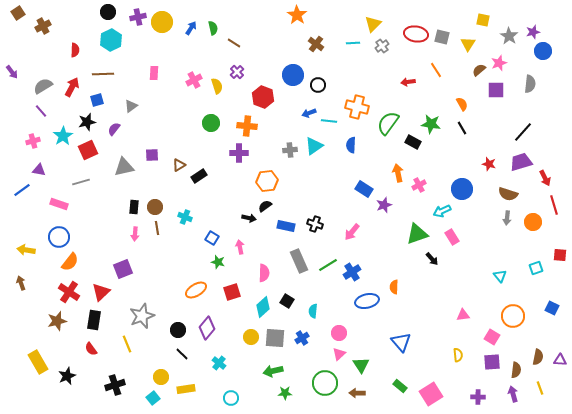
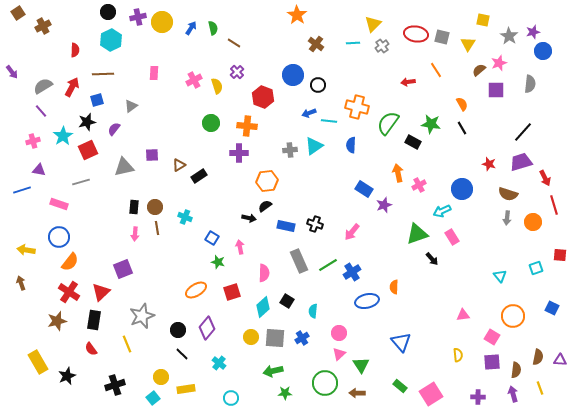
blue line at (22, 190): rotated 18 degrees clockwise
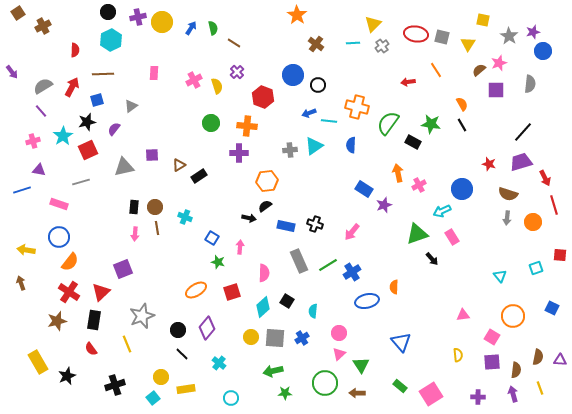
black line at (462, 128): moved 3 px up
pink arrow at (240, 247): rotated 16 degrees clockwise
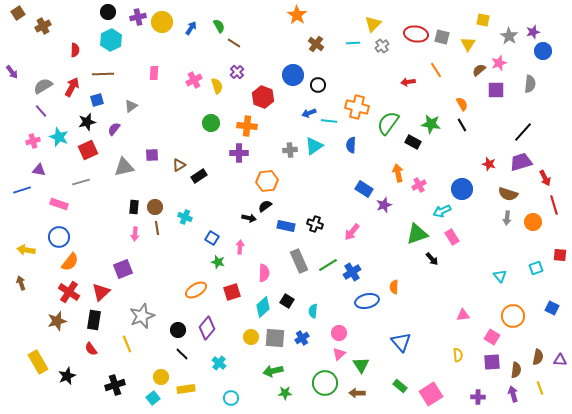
green semicircle at (213, 28): moved 6 px right, 2 px up; rotated 16 degrees counterclockwise
cyan star at (63, 136): moved 4 px left, 1 px down; rotated 18 degrees counterclockwise
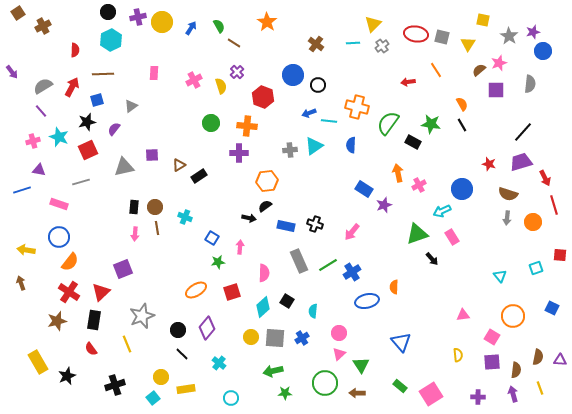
orange star at (297, 15): moved 30 px left, 7 px down
yellow semicircle at (217, 86): moved 4 px right
green star at (218, 262): rotated 24 degrees counterclockwise
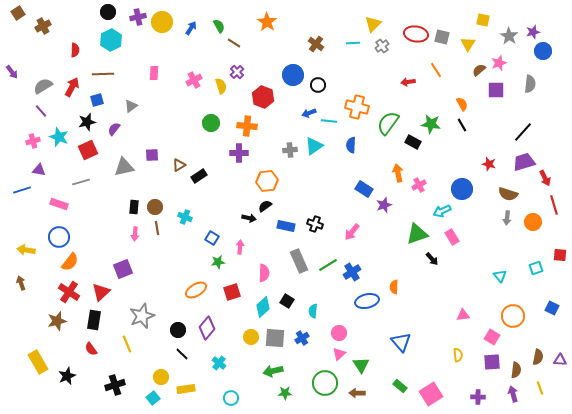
purple trapezoid at (521, 162): moved 3 px right
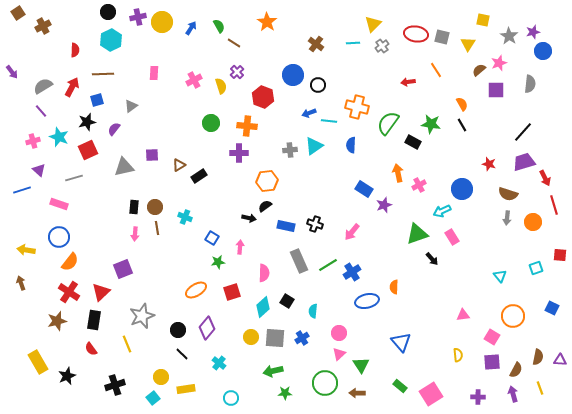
purple triangle at (39, 170): rotated 32 degrees clockwise
gray line at (81, 182): moved 7 px left, 4 px up
brown semicircle at (516, 370): rotated 21 degrees clockwise
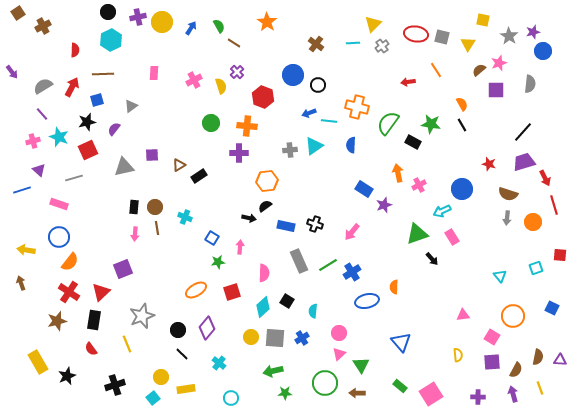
purple line at (41, 111): moved 1 px right, 3 px down
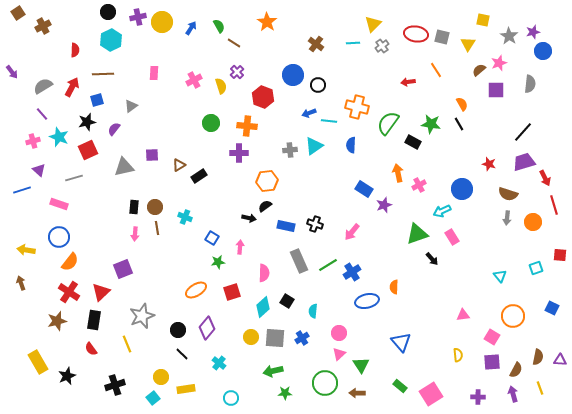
black line at (462, 125): moved 3 px left, 1 px up
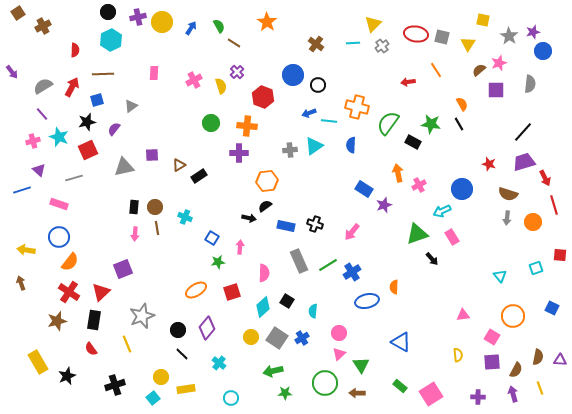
gray square at (275, 338): moved 2 px right; rotated 30 degrees clockwise
blue triangle at (401, 342): rotated 20 degrees counterclockwise
